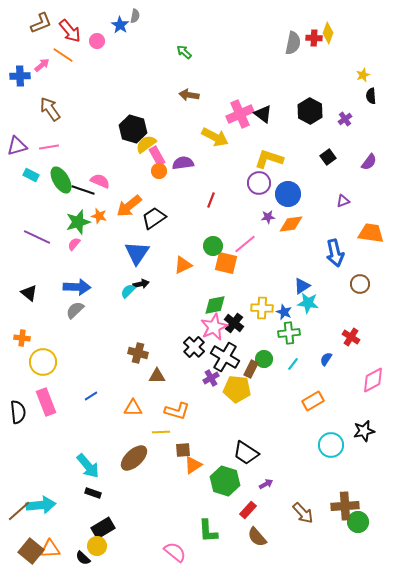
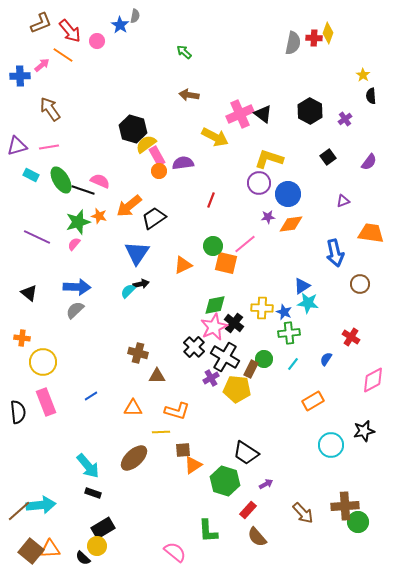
yellow star at (363, 75): rotated 16 degrees counterclockwise
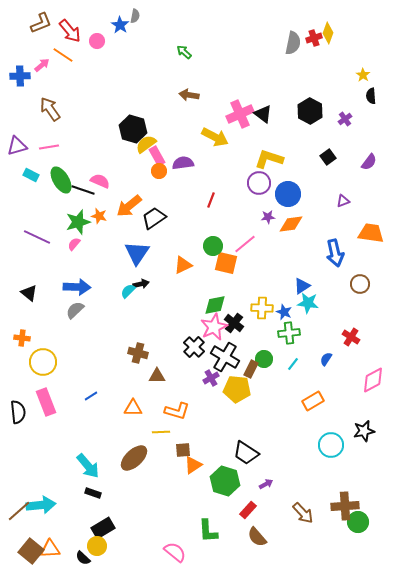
red cross at (314, 38): rotated 21 degrees counterclockwise
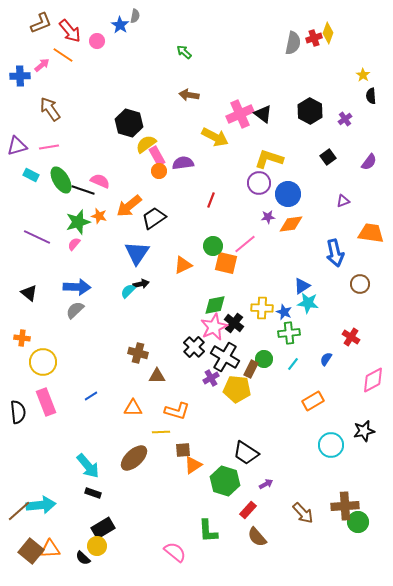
black hexagon at (133, 129): moved 4 px left, 6 px up
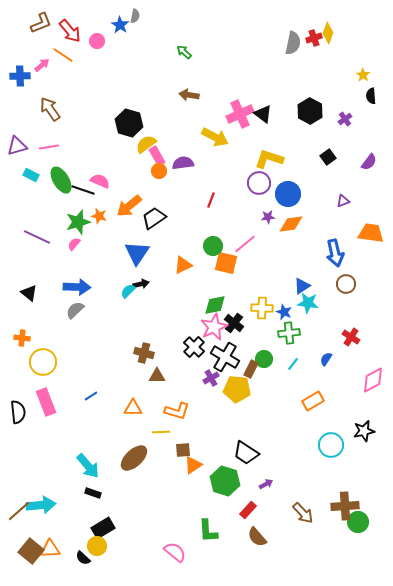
brown circle at (360, 284): moved 14 px left
brown cross at (138, 353): moved 6 px right
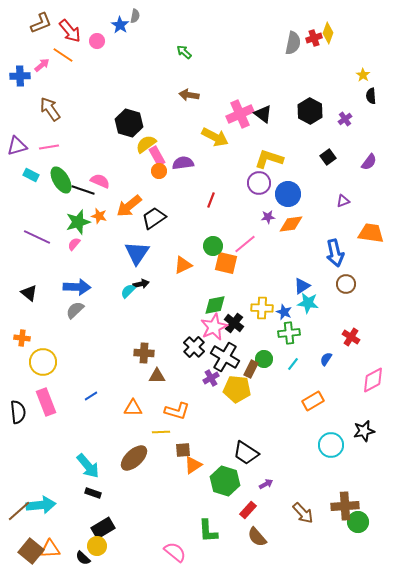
brown cross at (144, 353): rotated 12 degrees counterclockwise
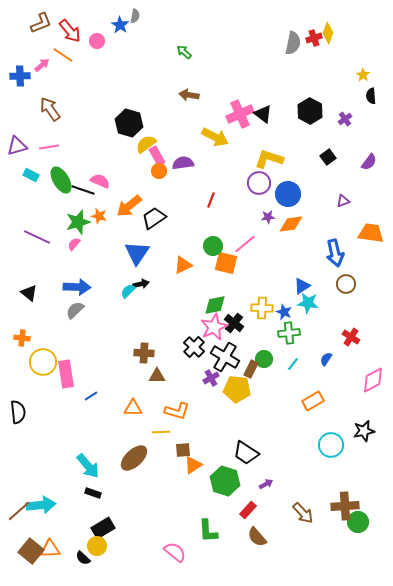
pink rectangle at (46, 402): moved 20 px right, 28 px up; rotated 12 degrees clockwise
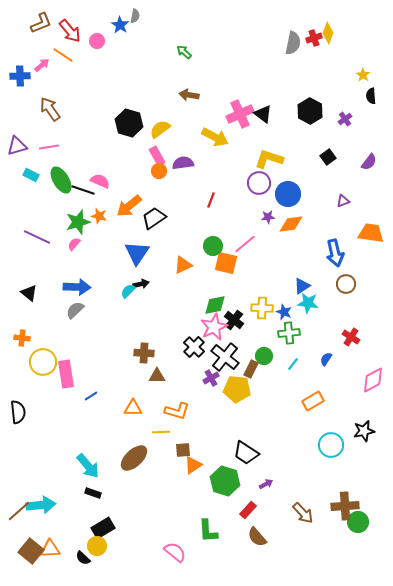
yellow semicircle at (146, 144): moved 14 px right, 15 px up
black cross at (234, 323): moved 3 px up
black cross at (225, 357): rotated 8 degrees clockwise
green circle at (264, 359): moved 3 px up
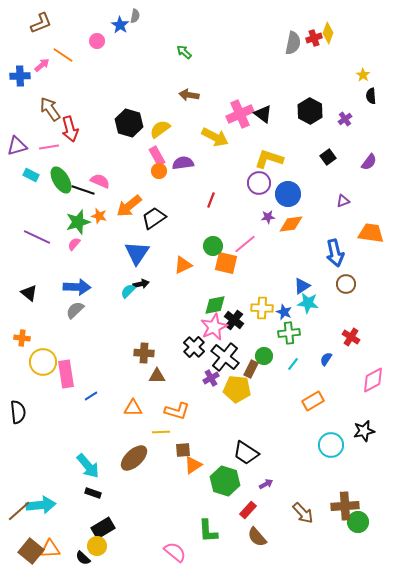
red arrow at (70, 31): moved 98 px down; rotated 25 degrees clockwise
